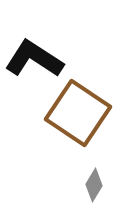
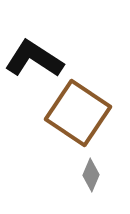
gray diamond: moved 3 px left, 10 px up; rotated 8 degrees counterclockwise
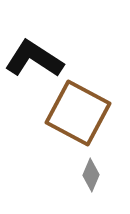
brown square: rotated 6 degrees counterclockwise
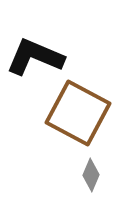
black L-shape: moved 1 px right, 2 px up; rotated 10 degrees counterclockwise
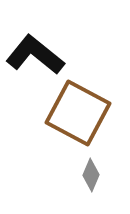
black L-shape: moved 2 px up; rotated 16 degrees clockwise
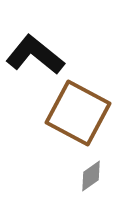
gray diamond: moved 1 px down; rotated 32 degrees clockwise
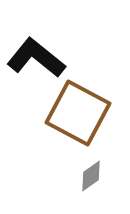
black L-shape: moved 1 px right, 3 px down
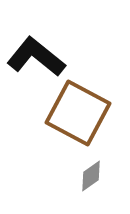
black L-shape: moved 1 px up
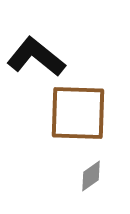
brown square: rotated 26 degrees counterclockwise
